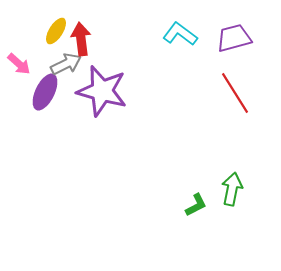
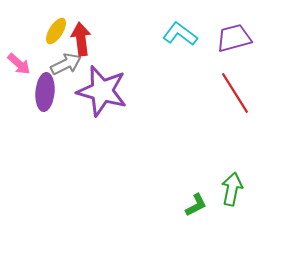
purple ellipse: rotated 21 degrees counterclockwise
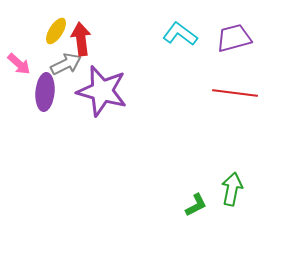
red line: rotated 51 degrees counterclockwise
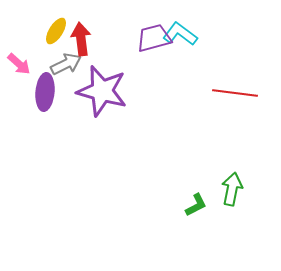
purple trapezoid: moved 80 px left
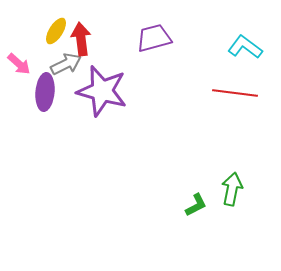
cyan L-shape: moved 65 px right, 13 px down
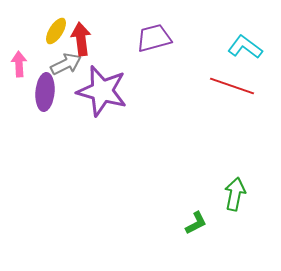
pink arrow: rotated 135 degrees counterclockwise
red line: moved 3 px left, 7 px up; rotated 12 degrees clockwise
green arrow: moved 3 px right, 5 px down
green L-shape: moved 18 px down
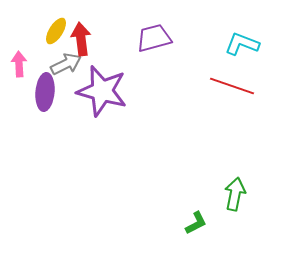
cyan L-shape: moved 3 px left, 3 px up; rotated 16 degrees counterclockwise
